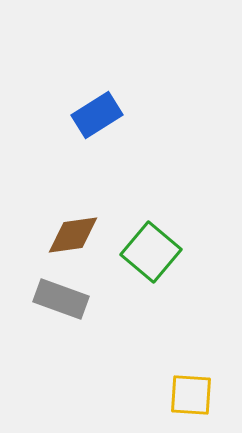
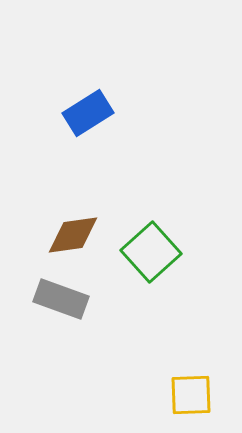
blue rectangle: moved 9 px left, 2 px up
green square: rotated 8 degrees clockwise
yellow square: rotated 6 degrees counterclockwise
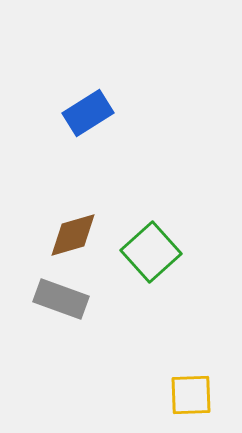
brown diamond: rotated 8 degrees counterclockwise
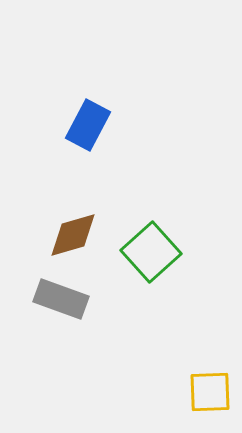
blue rectangle: moved 12 px down; rotated 30 degrees counterclockwise
yellow square: moved 19 px right, 3 px up
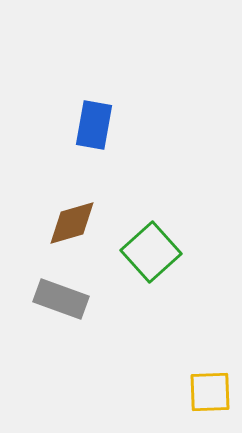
blue rectangle: moved 6 px right; rotated 18 degrees counterclockwise
brown diamond: moved 1 px left, 12 px up
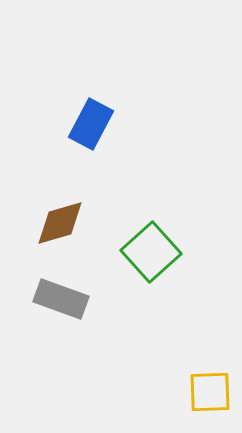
blue rectangle: moved 3 px left, 1 px up; rotated 18 degrees clockwise
brown diamond: moved 12 px left
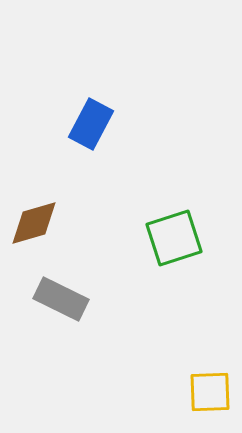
brown diamond: moved 26 px left
green square: moved 23 px right, 14 px up; rotated 24 degrees clockwise
gray rectangle: rotated 6 degrees clockwise
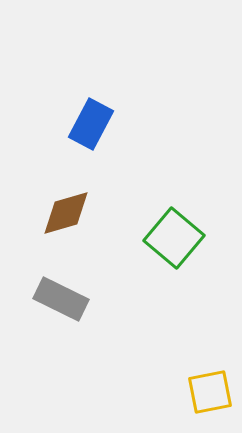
brown diamond: moved 32 px right, 10 px up
green square: rotated 32 degrees counterclockwise
yellow square: rotated 9 degrees counterclockwise
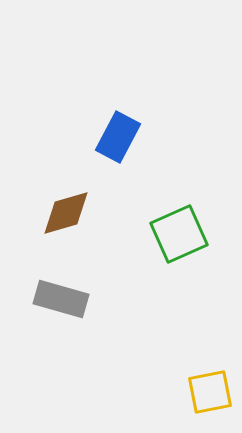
blue rectangle: moved 27 px right, 13 px down
green square: moved 5 px right, 4 px up; rotated 26 degrees clockwise
gray rectangle: rotated 10 degrees counterclockwise
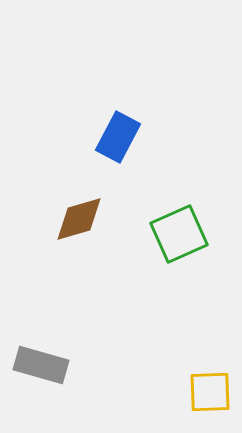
brown diamond: moved 13 px right, 6 px down
gray rectangle: moved 20 px left, 66 px down
yellow square: rotated 9 degrees clockwise
